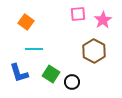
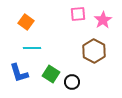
cyan line: moved 2 px left, 1 px up
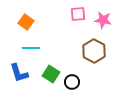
pink star: rotated 30 degrees counterclockwise
cyan line: moved 1 px left
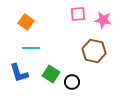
brown hexagon: rotated 15 degrees counterclockwise
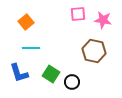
orange square: rotated 14 degrees clockwise
